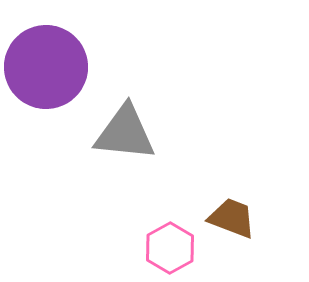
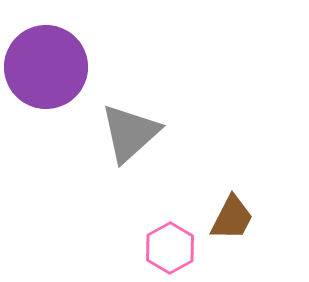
gray triangle: moved 5 px right; rotated 48 degrees counterclockwise
brown trapezoid: rotated 96 degrees clockwise
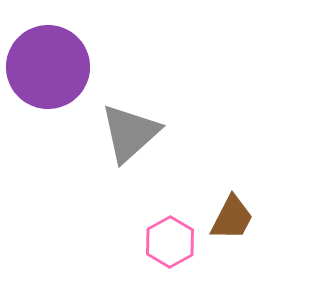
purple circle: moved 2 px right
pink hexagon: moved 6 px up
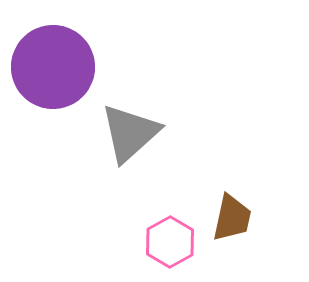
purple circle: moved 5 px right
brown trapezoid: rotated 15 degrees counterclockwise
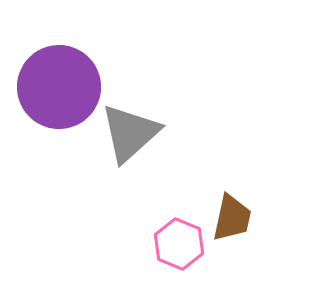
purple circle: moved 6 px right, 20 px down
pink hexagon: moved 9 px right, 2 px down; rotated 9 degrees counterclockwise
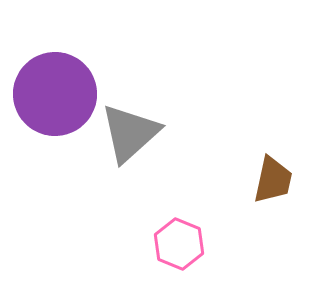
purple circle: moved 4 px left, 7 px down
brown trapezoid: moved 41 px right, 38 px up
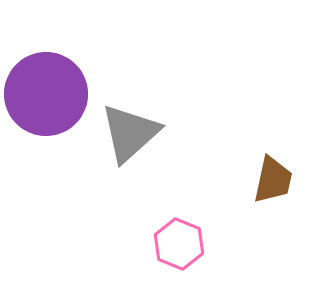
purple circle: moved 9 px left
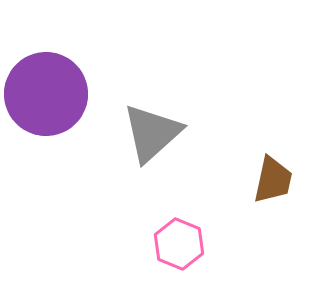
gray triangle: moved 22 px right
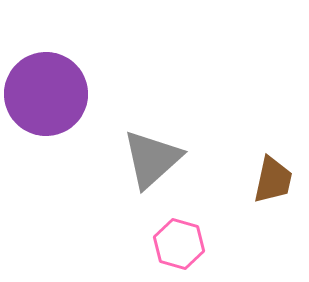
gray triangle: moved 26 px down
pink hexagon: rotated 6 degrees counterclockwise
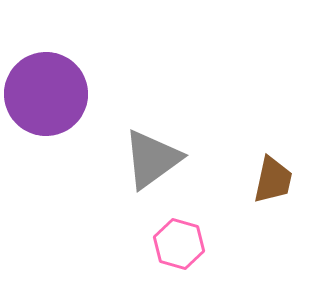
gray triangle: rotated 6 degrees clockwise
